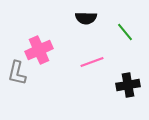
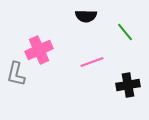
black semicircle: moved 2 px up
gray L-shape: moved 1 px left, 1 px down
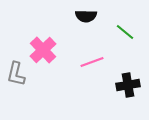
green line: rotated 12 degrees counterclockwise
pink cross: moved 4 px right; rotated 20 degrees counterclockwise
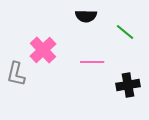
pink line: rotated 20 degrees clockwise
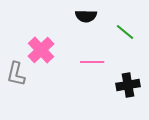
pink cross: moved 2 px left
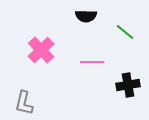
gray L-shape: moved 8 px right, 29 px down
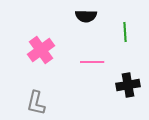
green line: rotated 48 degrees clockwise
pink cross: rotated 8 degrees clockwise
gray L-shape: moved 12 px right
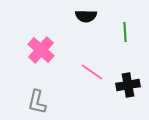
pink cross: rotated 12 degrees counterclockwise
pink line: moved 10 px down; rotated 35 degrees clockwise
gray L-shape: moved 1 px right, 1 px up
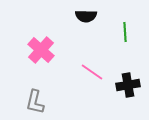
gray L-shape: moved 2 px left
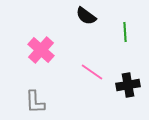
black semicircle: rotated 35 degrees clockwise
gray L-shape: rotated 15 degrees counterclockwise
